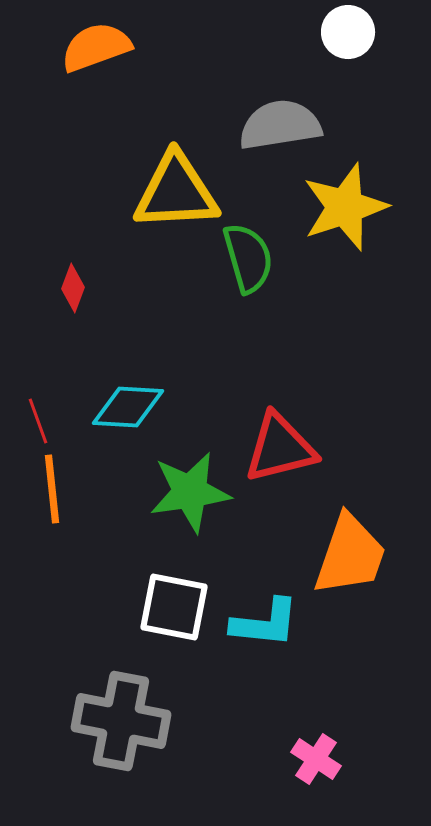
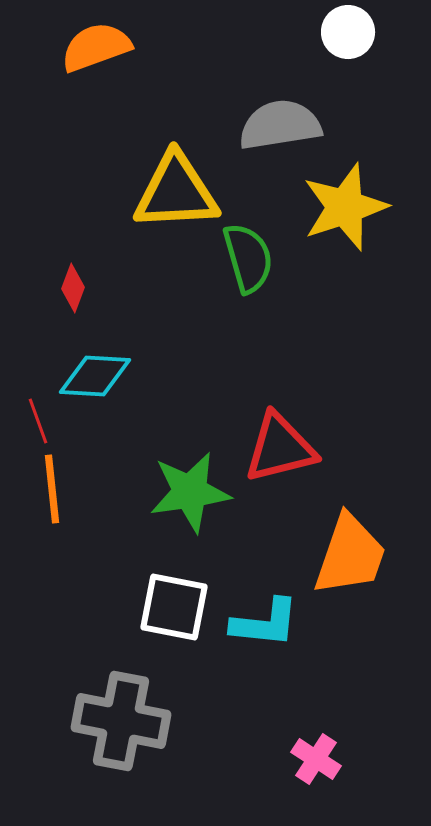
cyan diamond: moved 33 px left, 31 px up
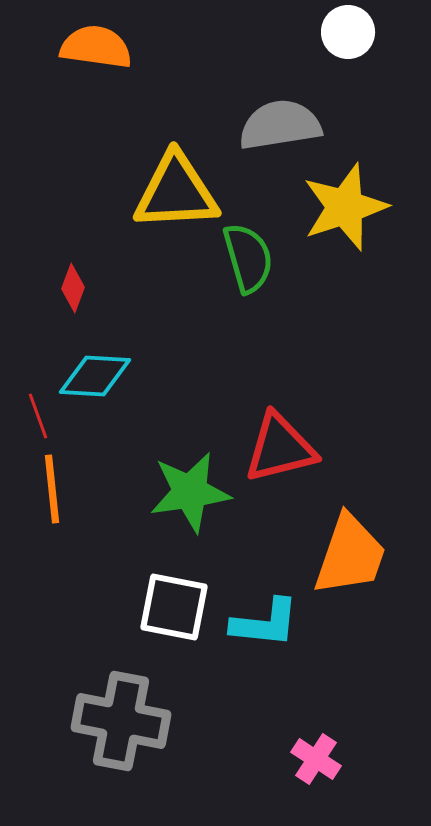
orange semicircle: rotated 28 degrees clockwise
red line: moved 5 px up
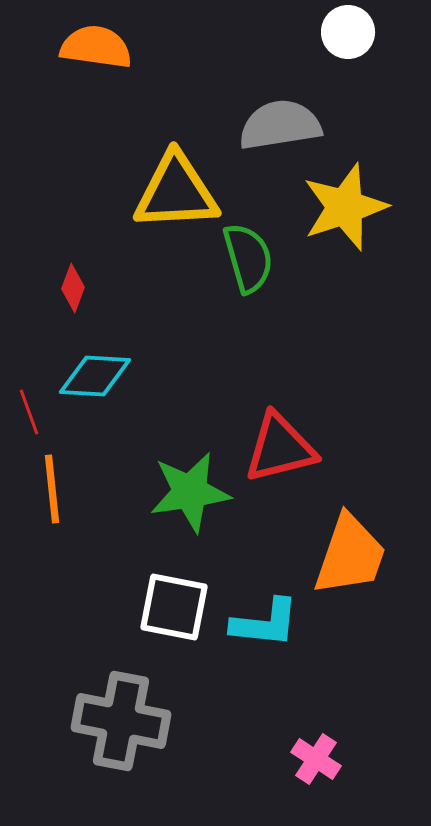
red line: moved 9 px left, 4 px up
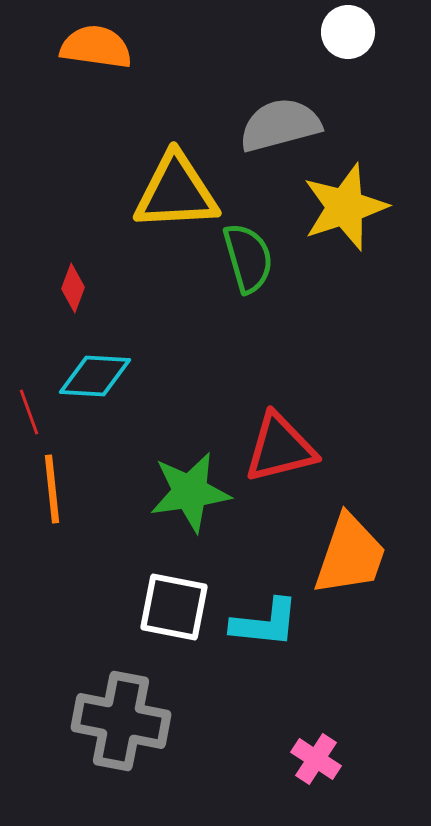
gray semicircle: rotated 6 degrees counterclockwise
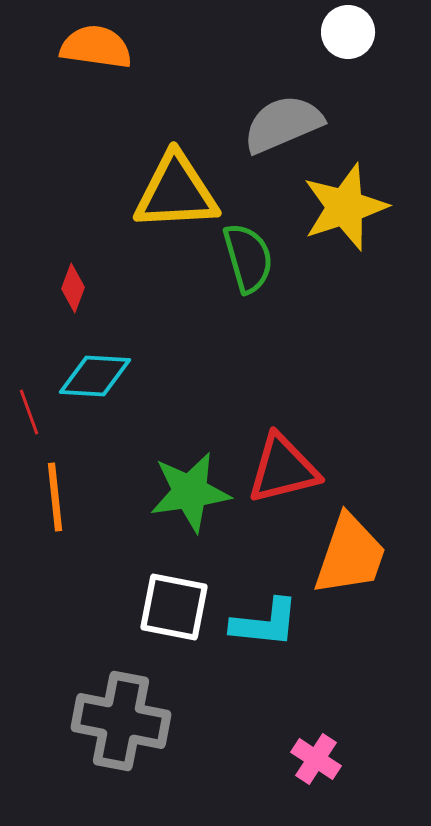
gray semicircle: moved 3 px right, 1 px up; rotated 8 degrees counterclockwise
red triangle: moved 3 px right, 21 px down
orange line: moved 3 px right, 8 px down
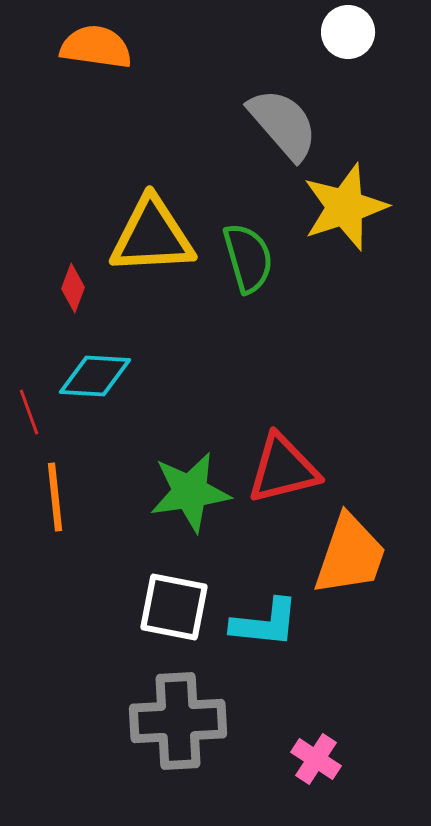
gray semicircle: rotated 72 degrees clockwise
yellow triangle: moved 24 px left, 44 px down
gray cross: moved 57 px right; rotated 14 degrees counterclockwise
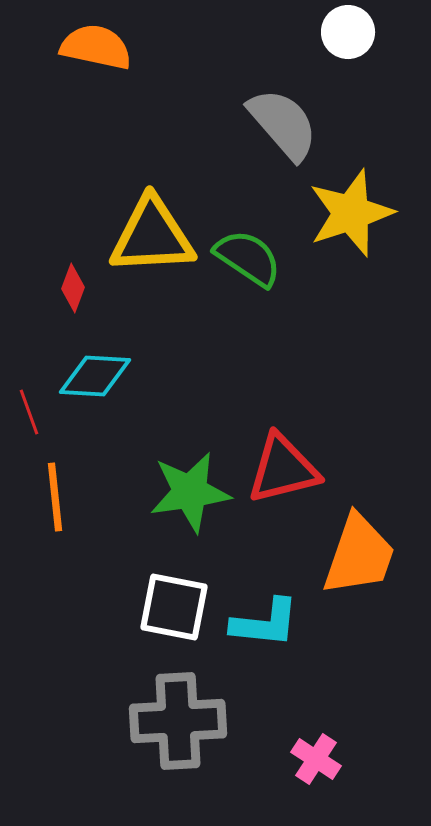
orange semicircle: rotated 4 degrees clockwise
yellow star: moved 6 px right, 6 px down
green semicircle: rotated 40 degrees counterclockwise
orange trapezoid: moved 9 px right
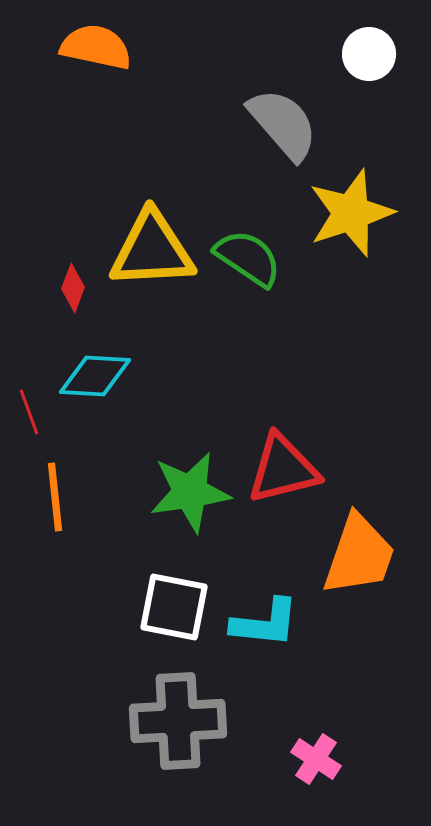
white circle: moved 21 px right, 22 px down
yellow triangle: moved 14 px down
